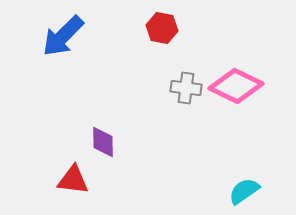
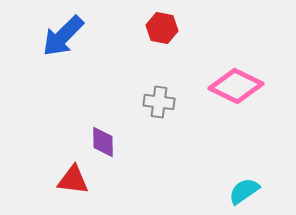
gray cross: moved 27 px left, 14 px down
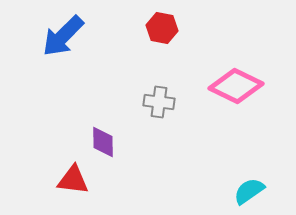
cyan semicircle: moved 5 px right
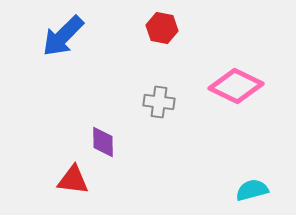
cyan semicircle: moved 3 px right, 1 px up; rotated 20 degrees clockwise
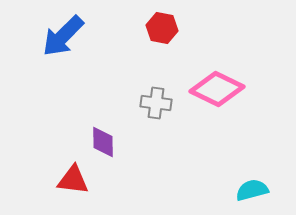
pink diamond: moved 19 px left, 3 px down
gray cross: moved 3 px left, 1 px down
